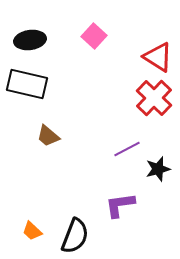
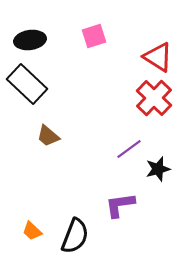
pink square: rotated 30 degrees clockwise
black rectangle: rotated 30 degrees clockwise
purple line: moved 2 px right; rotated 8 degrees counterclockwise
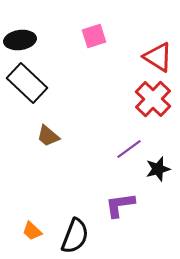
black ellipse: moved 10 px left
black rectangle: moved 1 px up
red cross: moved 1 px left, 1 px down
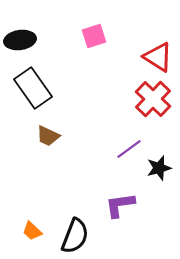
black rectangle: moved 6 px right, 5 px down; rotated 12 degrees clockwise
brown trapezoid: rotated 15 degrees counterclockwise
black star: moved 1 px right, 1 px up
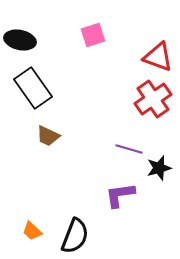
pink square: moved 1 px left, 1 px up
black ellipse: rotated 20 degrees clockwise
red triangle: rotated 12 degrees counterclockwise
red cross: rotated 12 degrees clockwise
purple line: rotated 52 degrees clockwise
purple L-shape: moved 10 px up
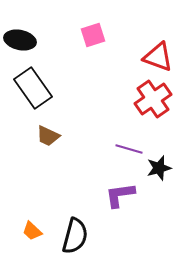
black semicircle: rotated 6 degrees counterclockwise
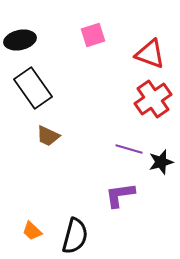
black ellipse: rotated 24 degrees counterclockwise
red triangle: moved 8 px left, 3 px up
black star: moved 2 px right, 6 px up
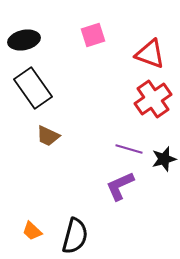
black ellipse: moved 4 px right
black star: moved 3 px right, 3 px up
purple L-shape: moved 9 px up; rotated 16 degrees counterclockwise
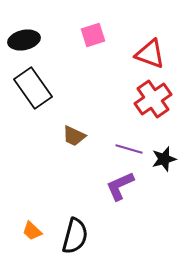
brown trapezoid: moved 26 px right
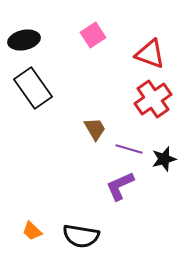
pink square: rotated 15 degrees counterclockwise
brown trapezoid: moved 21 px right, 7 px up; rotated 145 degrees counterclockwise
black semicircle: moved 6 px right; rotated 84 degrees clockwise
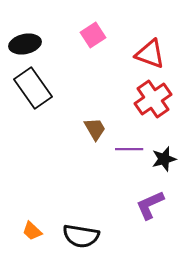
black ellipse: moved 1 px right, 4 px down
purple line: rotated 16 degrees counterclockwise
purple L-shape: moved 30 px right, 19 px down
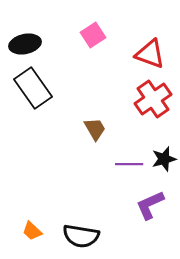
purple line: moved 15 px down
